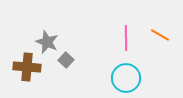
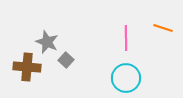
orange line: moved 3 px right, 7 px up; rotated 12 degrees counterclockwise
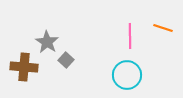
pink line: moved 4 px right, 2 px up
gray star: rotated 10 degrees clockwise
brown cross: moved 3 px left
cyan circle: moved 1 px right, 3 px up
